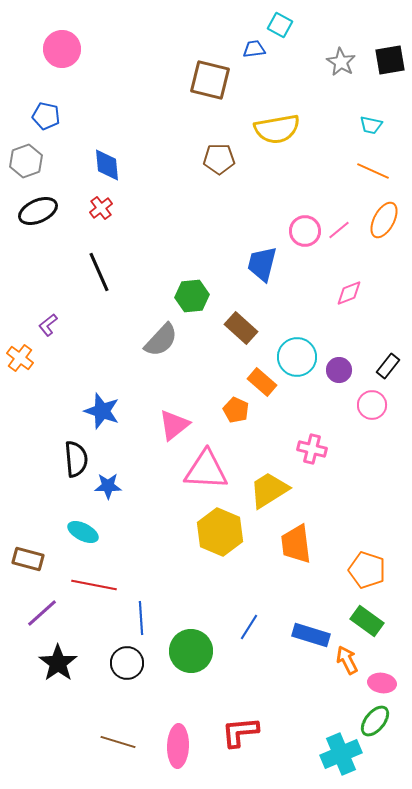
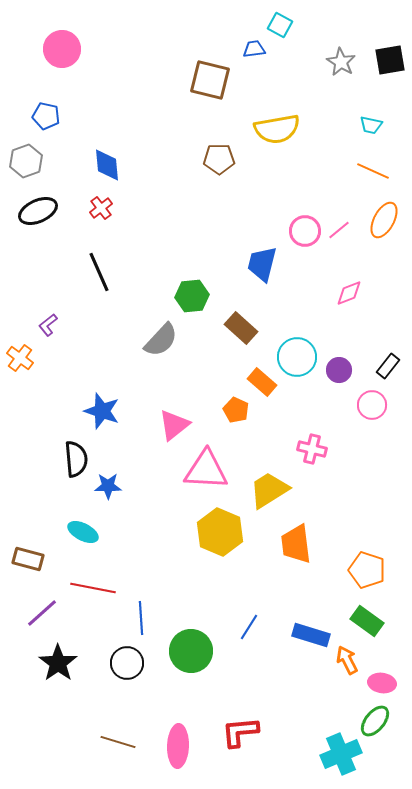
red line at (94, 585): moved 1 px left, 3 px down
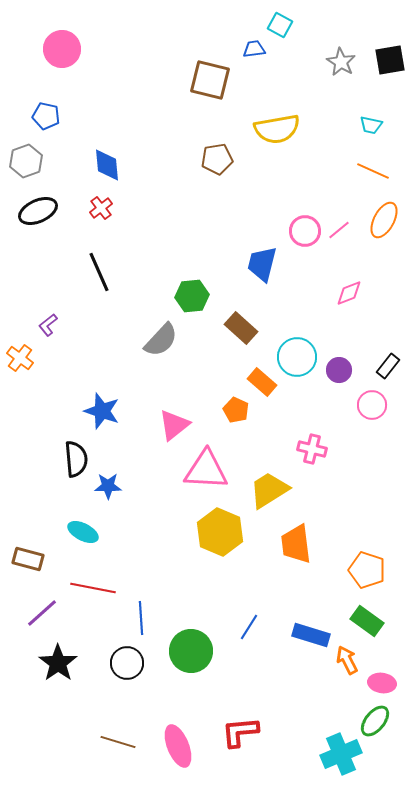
brown pentagon at (219, 159): moved 2 px left; rotated 8 degrees counterclockwise
pink ellipse at (178, 746): rotated 24 degrees counterclockwise
